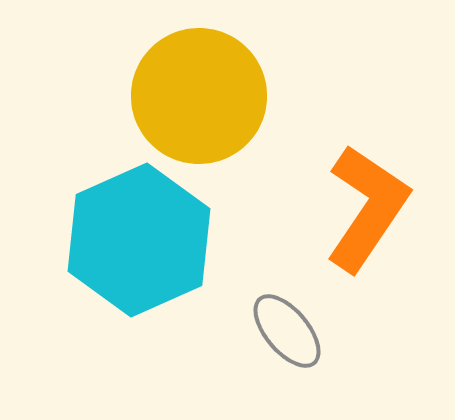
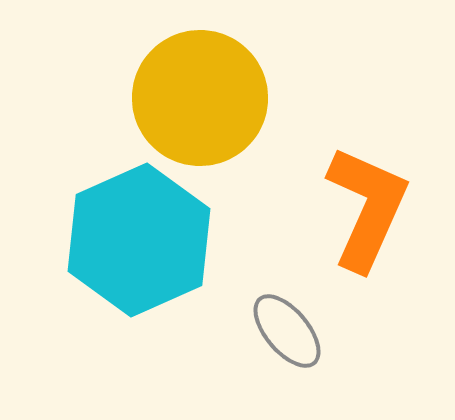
yellow circle: moved 1 px right, 2 px down
orange L-shape: rotated 10 degrees counterclockwise
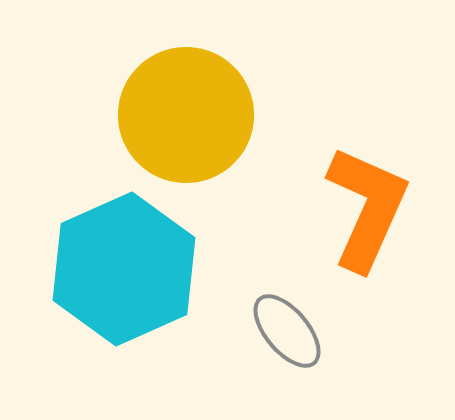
yellow circle: moved 14 px left, 17 px down
cyan hexagon: moved 15 px left, 29 px down
